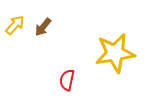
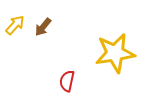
red semicircle: moved 1 px down
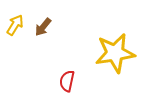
yellow arrow: rotated 10 degrees counterclockwise
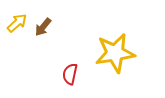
yellow arrow: moved 2 px right, 2 px up; rotated 15 degrees clockwise
red semicircle: moved 3 px right, 7 px up
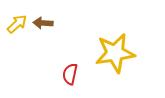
yellow arrow: moved 1 px down
brown arrow: moved 4 px up; rotated 54 degrees clockwise
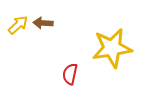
yellow arrow: moved 1 px right, 1 px down
yellow star: moved 3 px left, 5 px up
